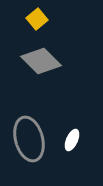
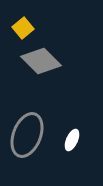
yellow square: moved 14 px left, 9 px down
gray ellipse: moved 2 px left, 4 px up; rotated 36 degrees clockwise
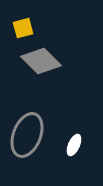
yellow square: rotated 25 degrees clockwise
white ellipse: moved 2 px right, 5 px down
